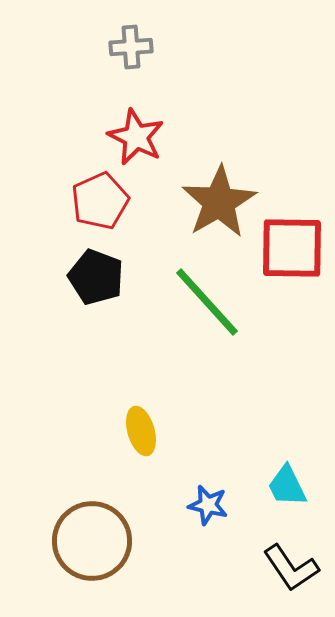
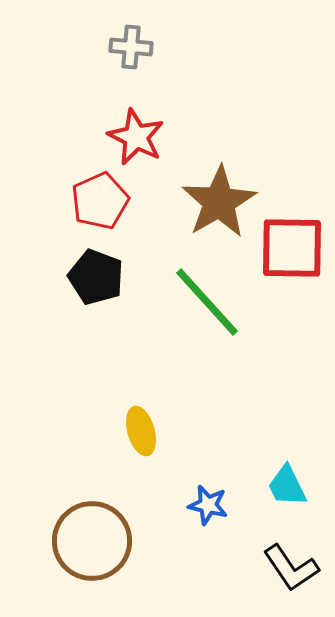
gray cross: rotated 9 degrees clockwise
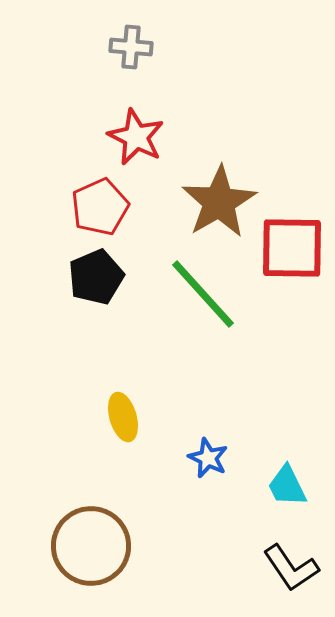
red pentagon: moved 6 px down
black pentagon: rotated 28 degrees clockwise
green line: moved 4 px left, 8 px up
yellow ellipse: moved 18 px left, 14 px up
blue star: moved 47 px up; rotated 12 degrees clockwise
brown circle: moved 1 px left, 5 px down
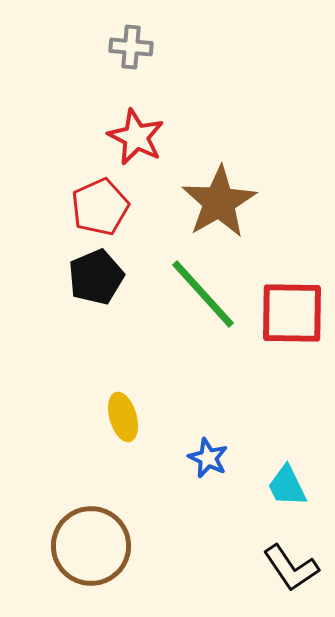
red square: moved 65 px down
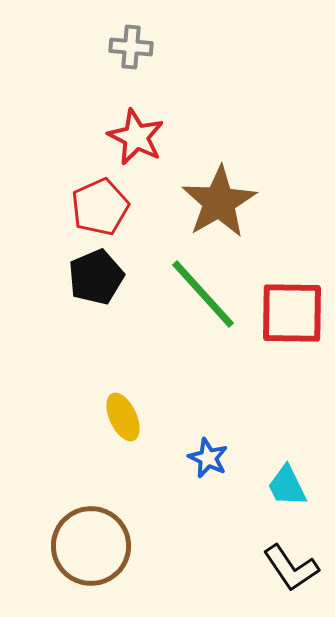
yellow ellipse: rotated 9 degrees counterclockwise
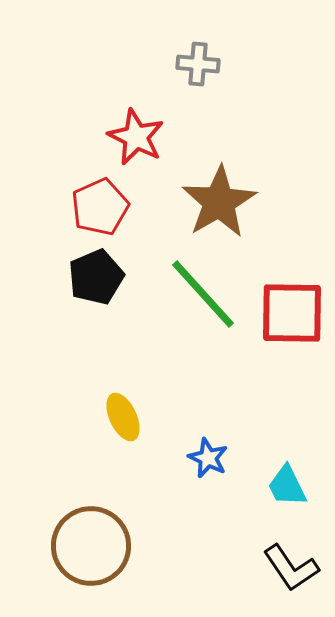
gray cross: moved 67 px right, 17 px down
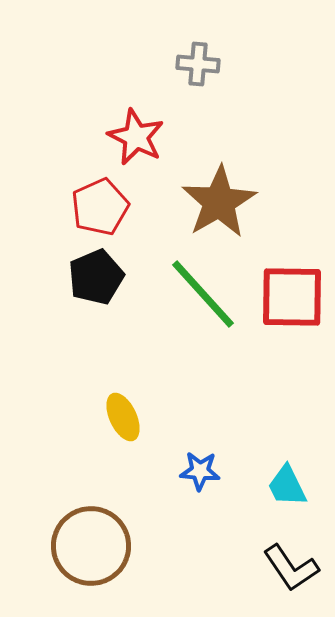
red square: moved 16 px up
blue star: moved 8 px left, 13 px down; rotated 21 degrees counterclockwise
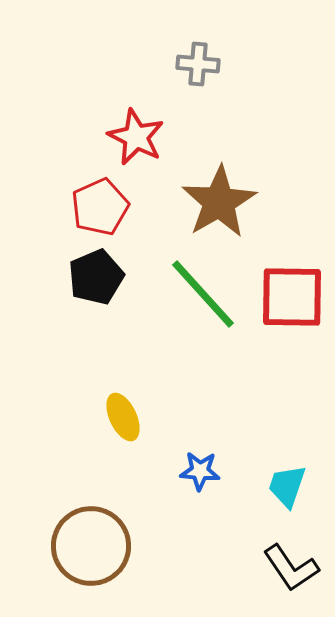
cyan trapezoid: rotated 45 degrees clockwise
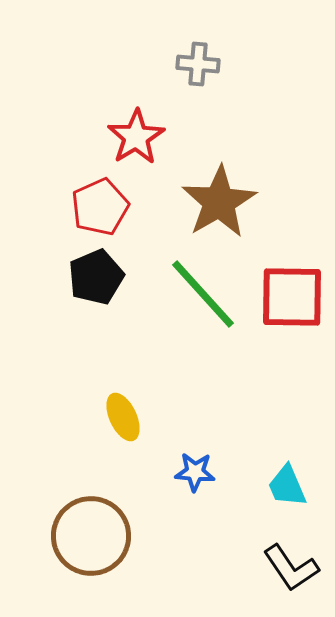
red star: rotated 14 degrees clockwise
blue star: moved 5 px left, 1 px down
cyan trapezoid: rotated 42 degrees counterclockwise
brown circle: moved 10 px up
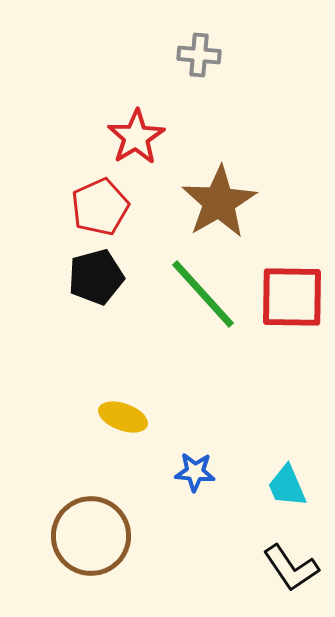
gray cross: moved 1 px right, 9 px up
black pentagon: rotated 8 degrees clockwise
yellow ellipse: rotated 45 degrees counterclockwise
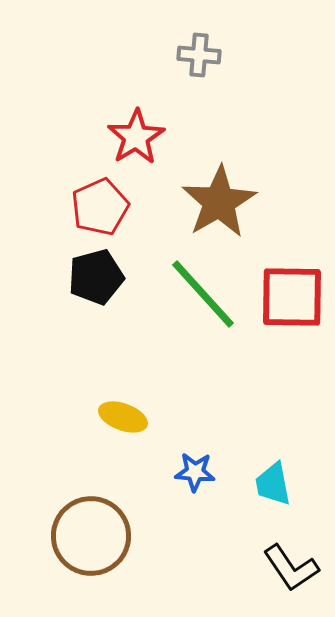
cyan trapezoid: moved 14 px left, 2 px up; rotated 12 degrees clockwise
